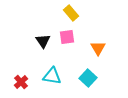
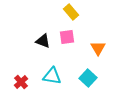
yellow rectangle: moved 1 px up
black triangle: rotated 35 degrees counterclockwise
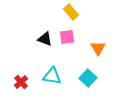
black triangle: moved 2 px right, 2 px up
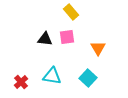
black triangle: rotated 14 degrees counterclockwise
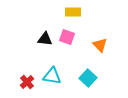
yellow rectangle: moved 2 px right; rotated 49 degrees counterclockwise
pink square: rotated 28 degrees clockwise
orange triangle: moved 2 px right, 3 px up; rotated 14 degrees counterclockwise
red cross: moved 6 px right
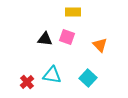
cyan triangle: moved 1 px up
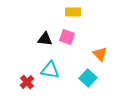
orange triangle: moved 9 px down
cyan triangle: moved 2 px left, 5 px up
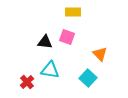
black triangle: moved 3 px down
